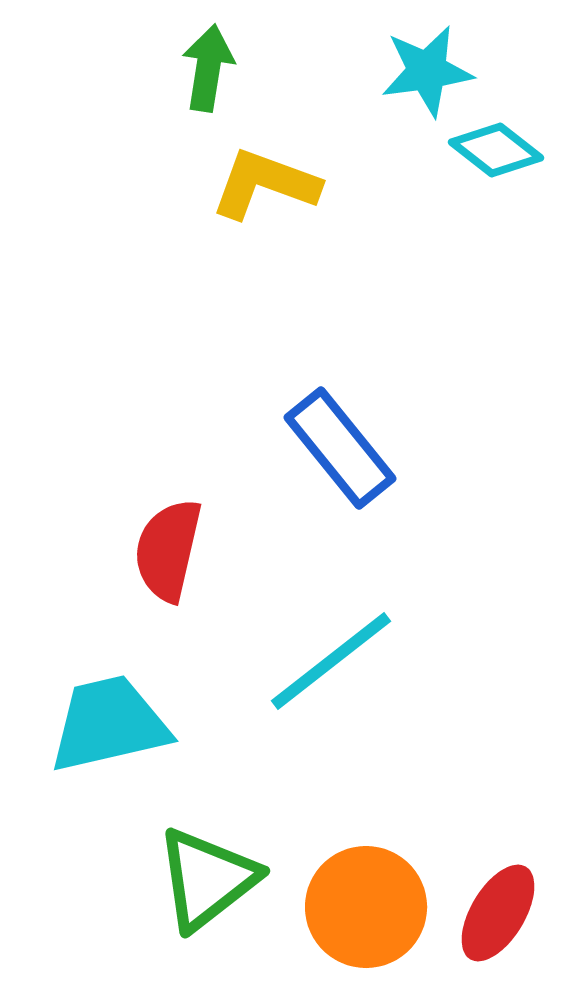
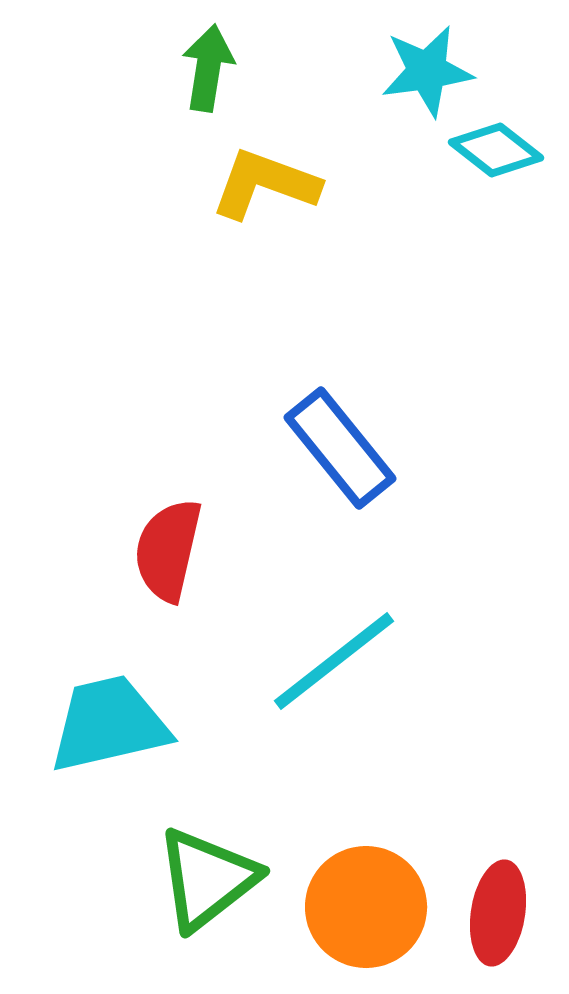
cyan line: moved 3 px right
red ellipse: rotated 22 degrees counterclockwise
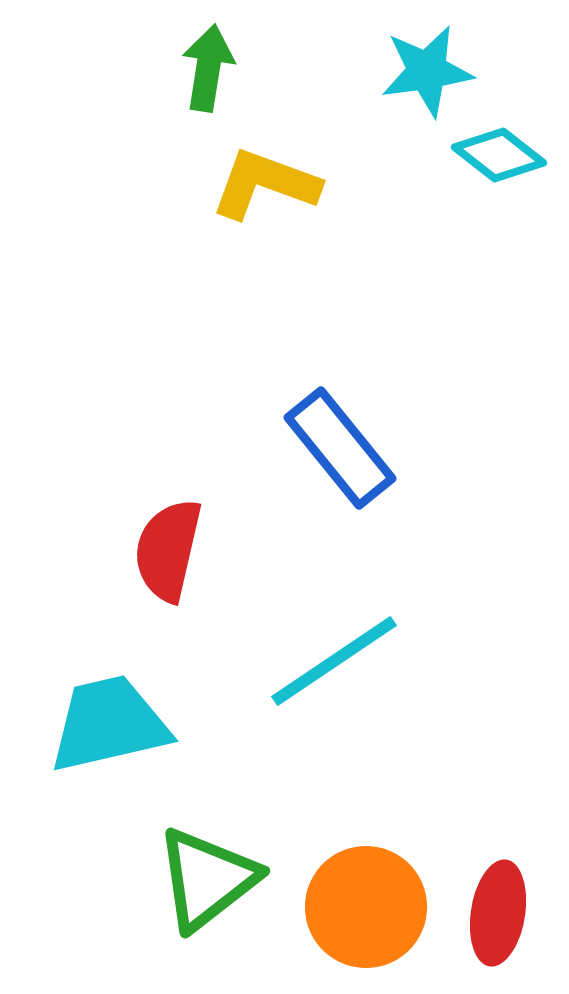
cyan diamond: moved 3 px right, 5 px down
cyan line: rotated 4 degrees clockwise
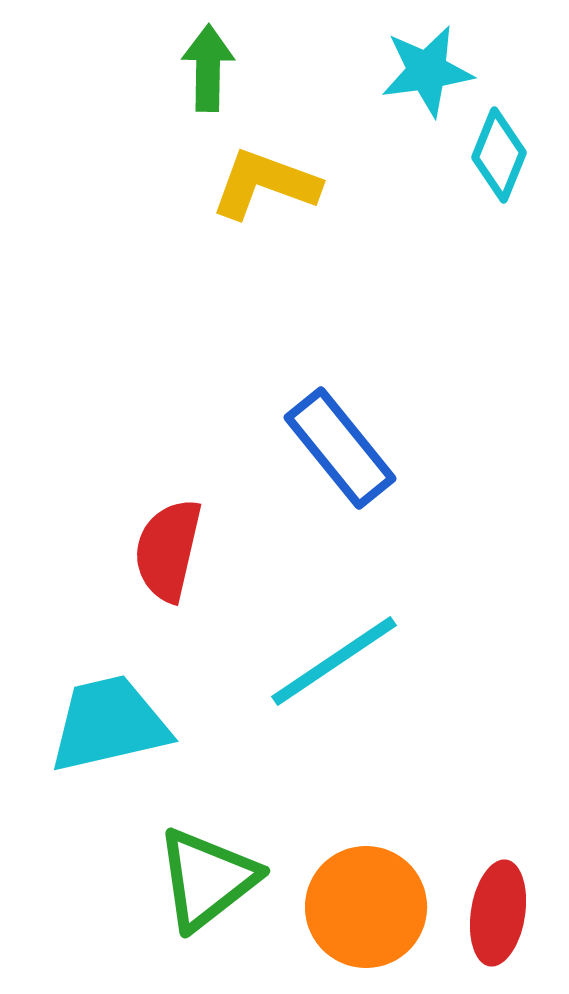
green arrow: rotated 8 degrees counterclockwise
cyan diamond: rotated 74 degrees clockwise
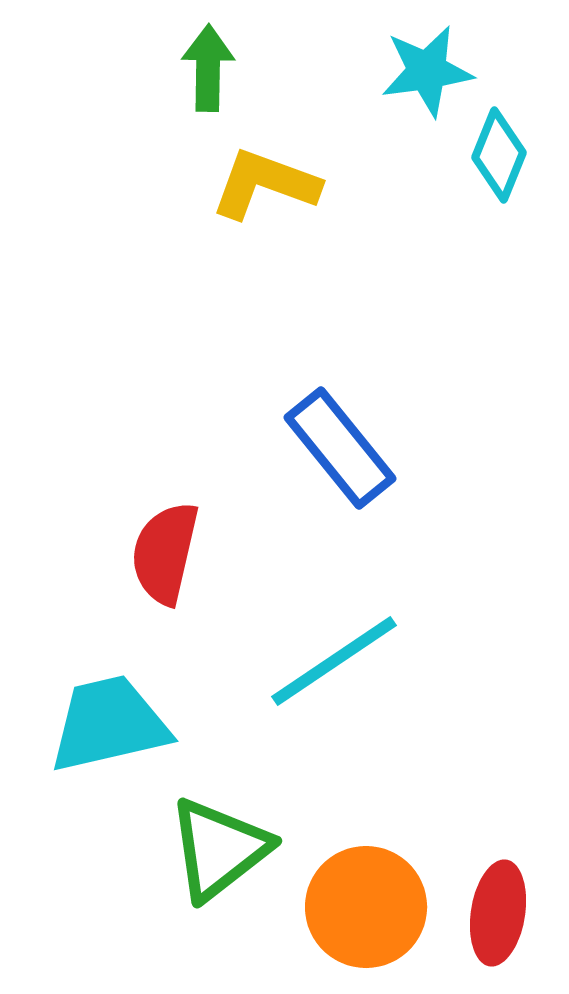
red semicircle: moved 3 px left, 3 px down
green triangle: moved 12 px right, 30 px up
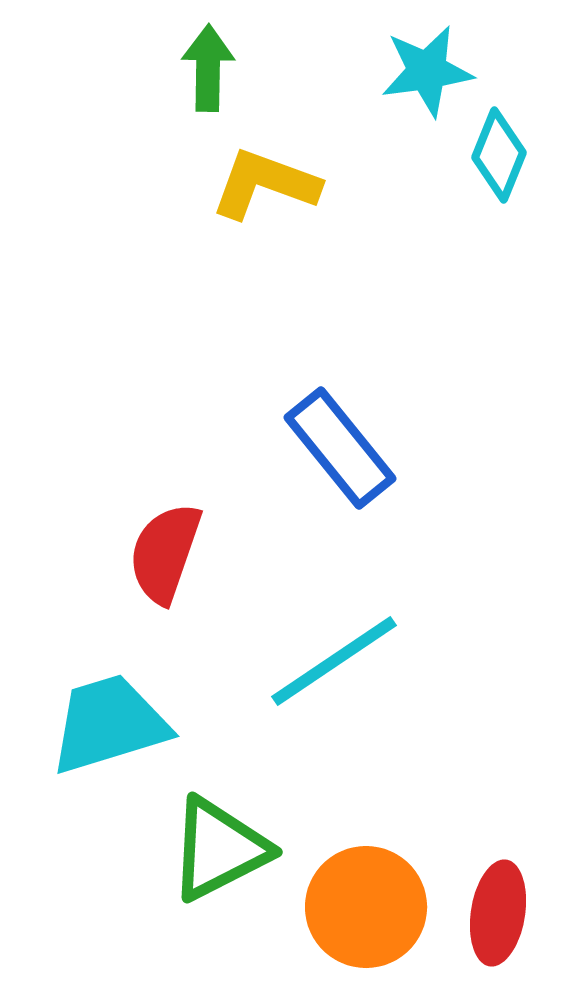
red semicircle: rotated 6 degrees clockwise
cyan trapezoid: rotated 4 degrees counterclockwise
green triangle: rotated 11 degrees clockwise
